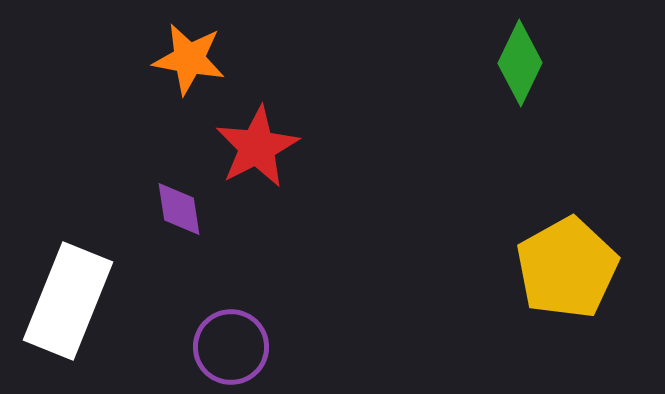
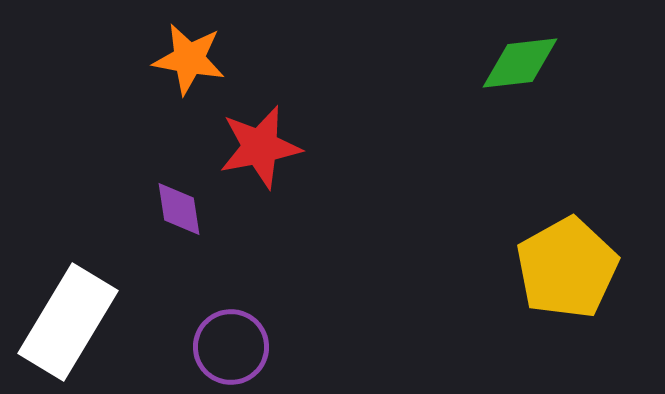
green diamond: rotated 58 degrees clockwise
red star: moved 3 px right; rotated 16 degrees clockwise
white rectangle: moved 21 px down; rotated 9 degrees clockwise
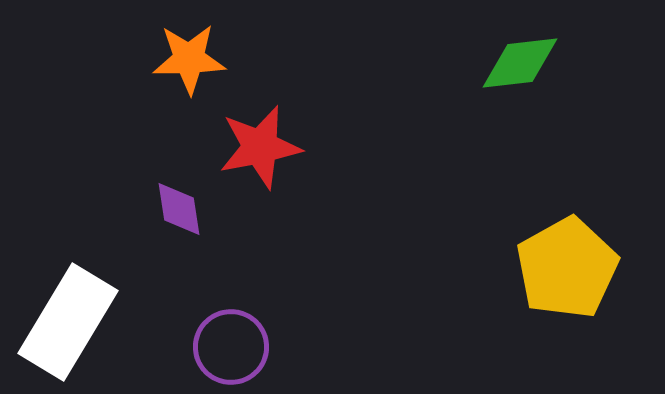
orange star: rotated 12 degrees counterclockwise
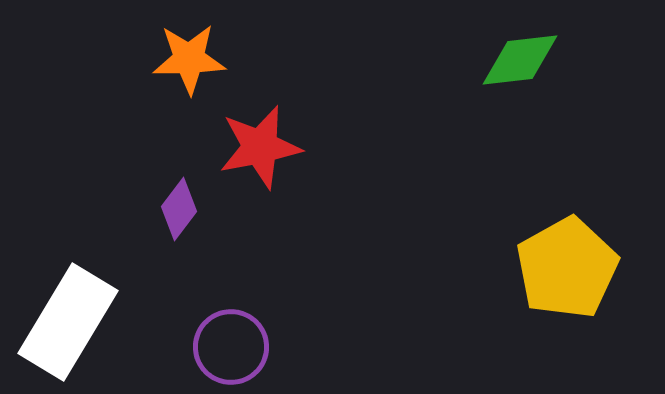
green diamond: moved 3 px up
purple diamond: rotated 46 degrees clockwise
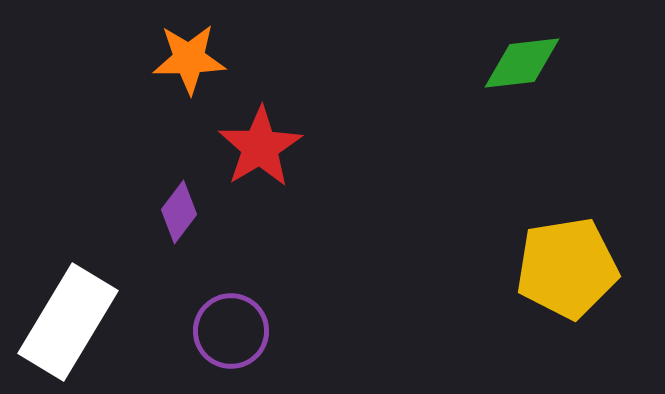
green diamond: moved 2 px right, 3 px down
red star: rotated 20 degrees counterclockwise
purple diamond: moved 3 px down
yellow pentagon: rotated 20 degrees clockwise
purple circle: moved 16 px up
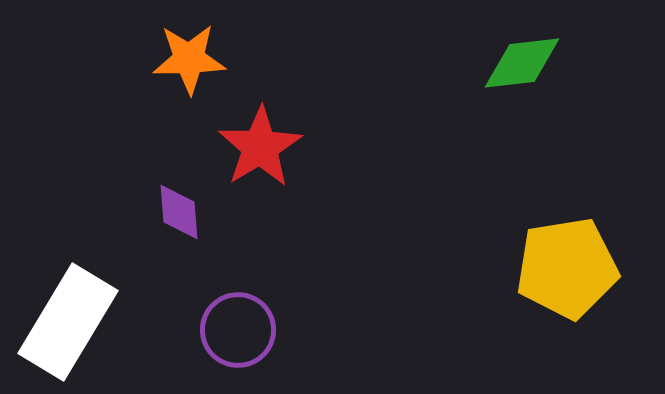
purple diamond: rotated 42 degrees counterclockwise
purple circle: moved 7 px right, 1 px up
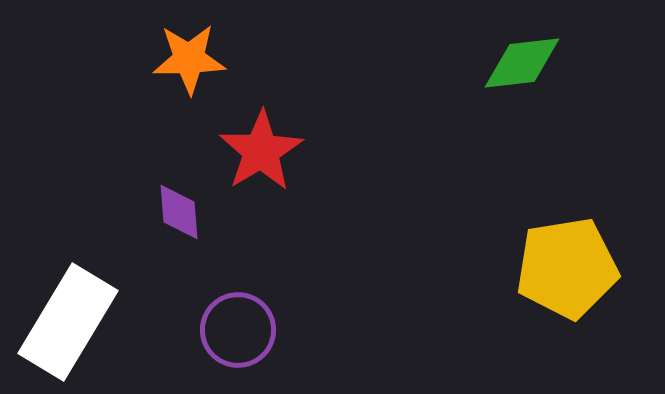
red star: moved 1 px right, 4 px down
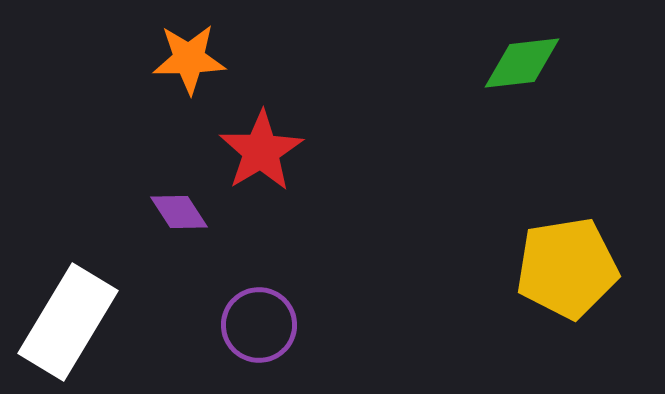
purple diamond: rotated 28 degrees counterclockwise
purple circle: moved 21 px right, 5 px up
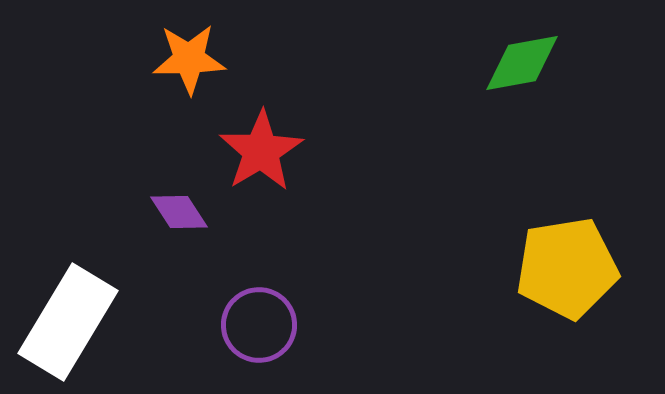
green diamond: rotated 4 degrees counterclockwise
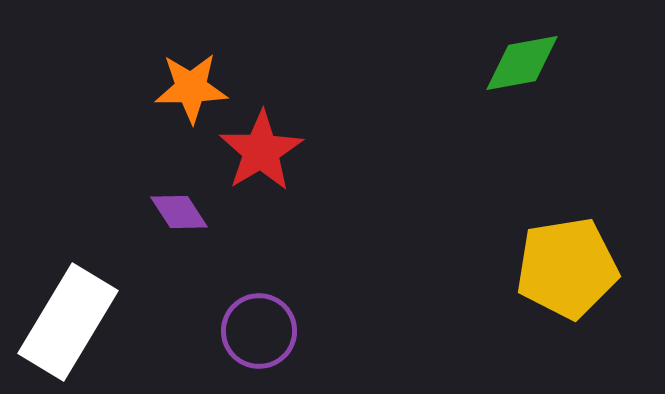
orange star: moved 2 px right, 29 px down
purple circle: moved 6 px down
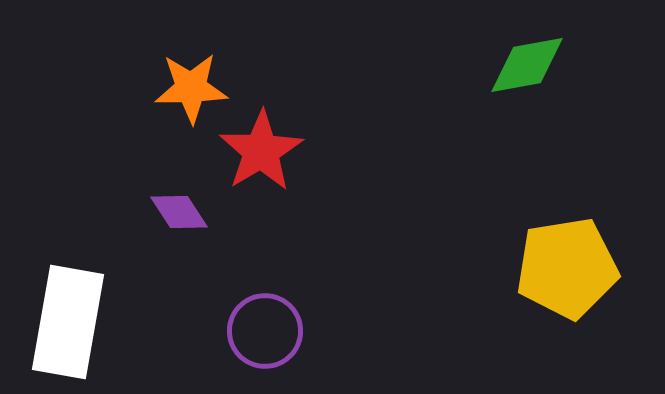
green diamond: moved 5 px right, 2 px down
white rectangle: rotated 21 degrees counterclockwise
purple circle: moved 6 px right
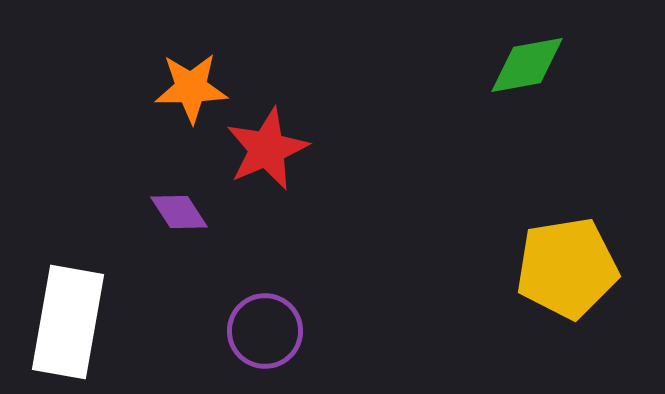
red star: moved 6 px right, 2 px up; rotated 8 degrees clockwise
